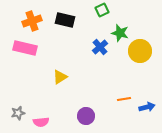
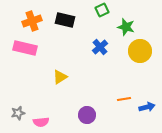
green star: moved 6 px right, 6 px up
purple circle: moved 1 px right, 1 px up
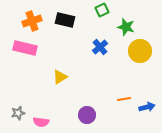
pink semicircle: rotated 14 degrees clockwise
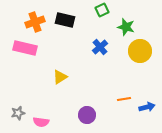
orange cross: moved 3 px right, 1 px down
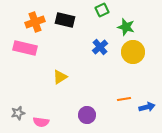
yellow circle: moved 7 px left, 1 px down
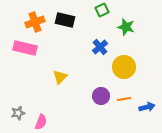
yellow circle: moved 9 px left, 15 px down
yellow triangle: rotated 14 degrees counterclockwise
purple circle: moved 14 px right, 19 px up
pink semicircle: rotated 77 degrees counterclockwise
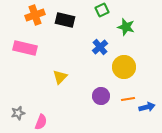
orange cross: moved 7 px up
orange line: moved 4 px right
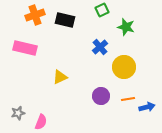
yellow triangle: rotated 21 degrees clockwise
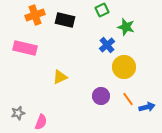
blue cross: moved 7 px right, 2 px up
orange line: rotated 64 degrees clockwise
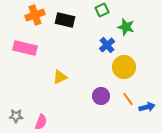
gray star: moved 2 px left, 3 px down; rotated 16 degrees clockwise
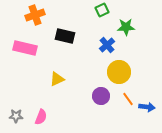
black rectangle: moved 16 px down
green star: rotated 18 degrees counterclockwise
yellow circle: moved 5 px left, 5 px down
yellow triangle: moved 3 px left, 2 px down
blue arrow: rotated 21 degrees clockwise
pink semicircle: moved 5 px up
